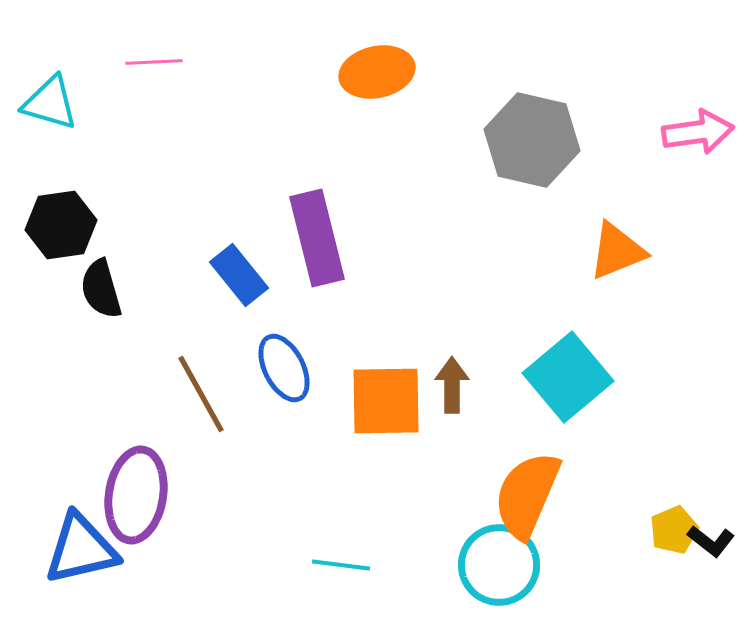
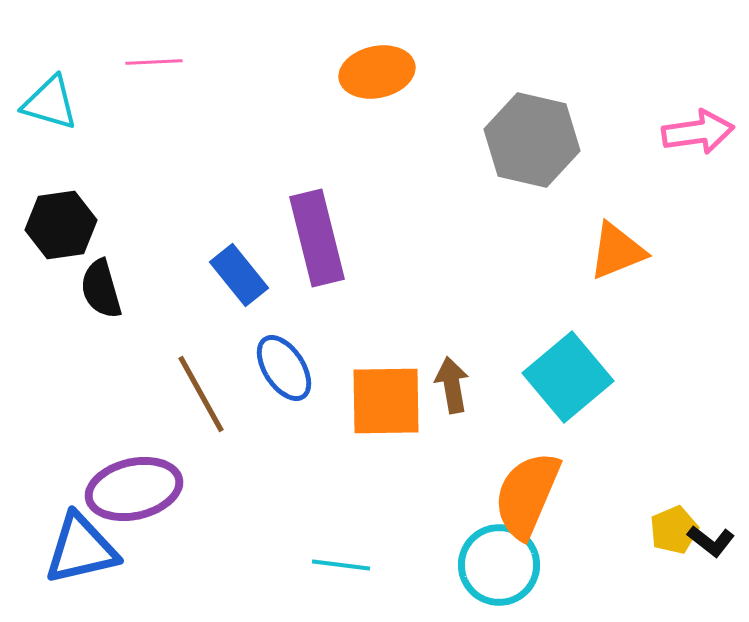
blue ellipse: rotated 6 degrees counterclockwise
brown arrow: rotated 10 degrees counterclockwise
purple ellipse: moved 2 px left, 6 px up; rotated 68 degrees clockwise
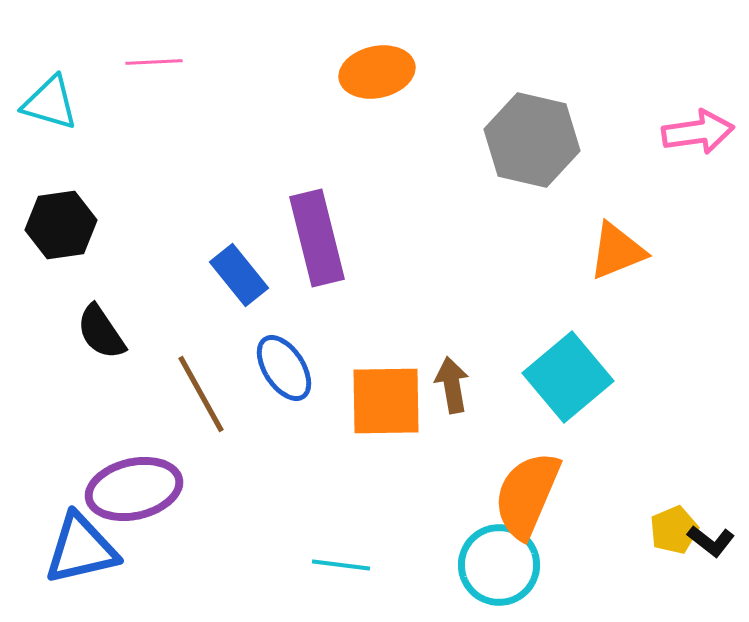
black semicircle: moved 43 px down; rotated 18 degrees counterclockwise
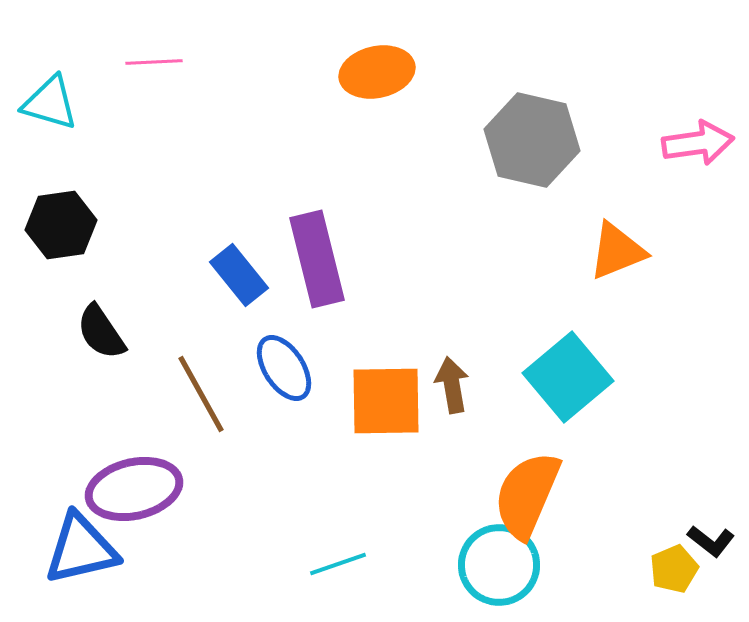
pink arrow: moved 11 px down
purple rectangle: moved 21 px down
yellow pentagon: moved 39 px down
cyan line: moved 3 px left, 1 px up; rotated 26 degrees counterclockwise
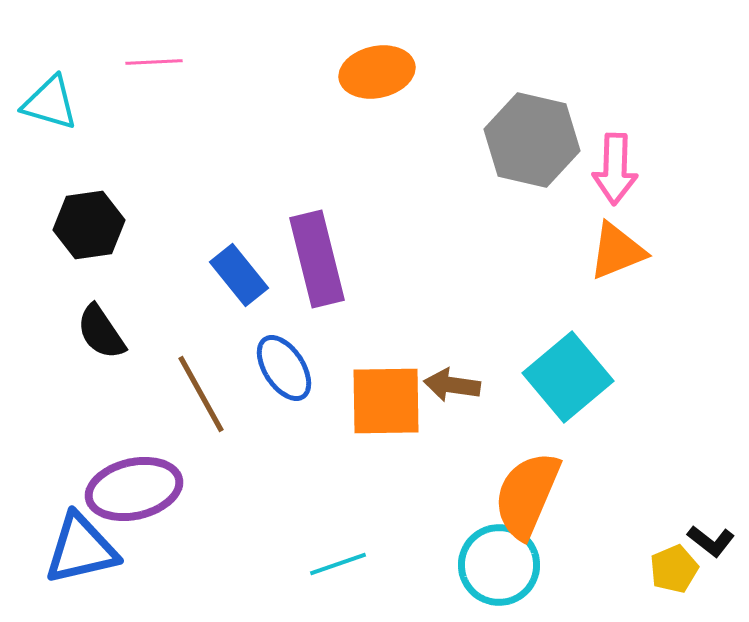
pink arrow: moved 83 px left, 26 px down; rotated 100 degrees clockwise
black hexagon: moved 28 px right
brown arrow: rotated 72 degrees counterclockwise
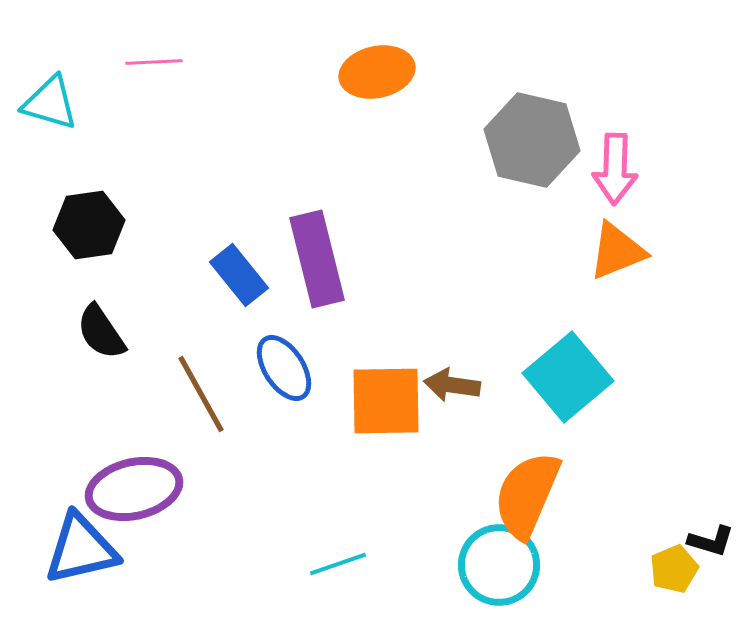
black L-shape: rotated 21 degrees counterclockwise
